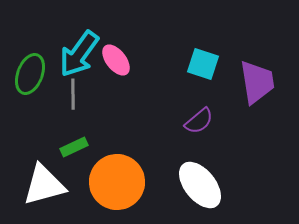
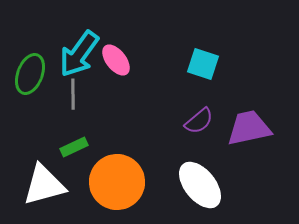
purple trapezoid: moved 8 px left, 46 px down; rotated 93 degrees counterclockwise
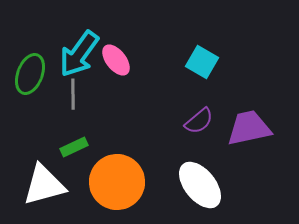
cyan square: moved 1 px left, 2 px up; rotated 12 degrees clockwise
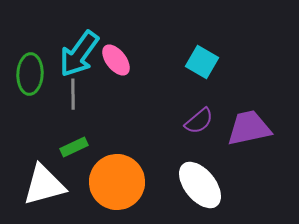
green ellipse: rotated 18 degrees counterclockwise
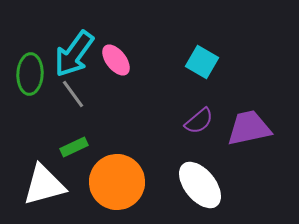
cyan arrow: moved 5 px left
gray line: rotated 36 degrees counterclockwise
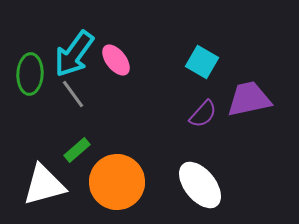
purple semicircle: moved 4 px right, 7 px up; rotated 8 degrees counterclockwise
purple trapezoid: moved 29 px up
green rectangle: moved 3 px right, 3 px down; rotated 16 degrees counterclockwise
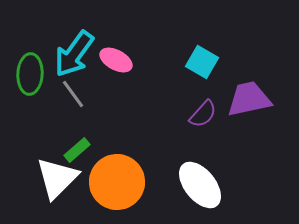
pink ellipse: rotated 24 degrees counterclockwise
white triangle: moved 13 px right, 7 px up; rotated 30 degrees counterclockwise
